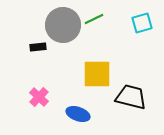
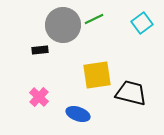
cyan square: rotated 20 degrees counterclockwise
black rectangle: moved 2 px right, 3 px down
yellow square: moved 1 px down; rotated 8 degrees counterclockwise
black trapezoid: moved 4 px up
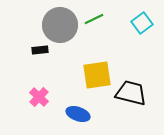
gray circle: moved 3 px left
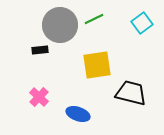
yellow square: moved 10 px up
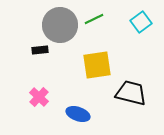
cyan square: moved 1 px left, 1 px up
